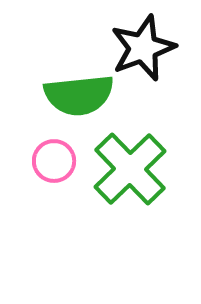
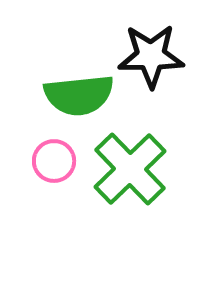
black star: moved 8 px right, 8 px down; rotated 20 degrees clockwise
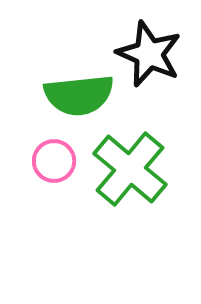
black star: moved 2 px left, 2 px up; rotated 24 degrees clockwise
green cross: rotated 6 degrees counterclockwise
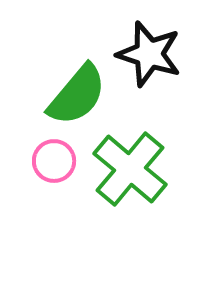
black star: rotated 6 degrees counterclockwise
green semicircle: moved 2 px left; rotated 44 degrees counterclockwise
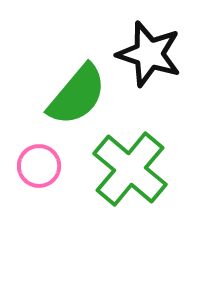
pink circle: moved 15 px left, 5 px down
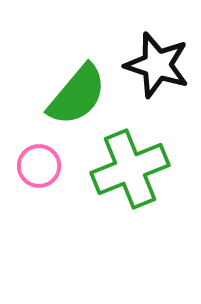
black star: moved 8 px right, 11 px down
green cross: rotated 28 degrees clockwise
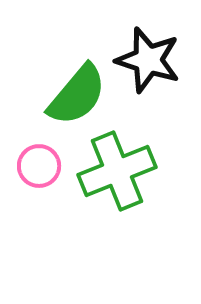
black star: moved 9 px left, 5 px up
green cross: moved 13 px left, 2 px down
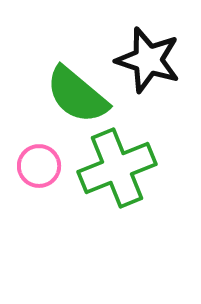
green semicircle: rotated 90 degrees clockwise
green cross: moved 3 px up
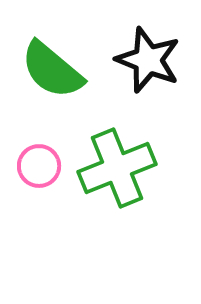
black star: rotated 4 degrees clockwise
green semicircle: moved 25 px left, 25 px up
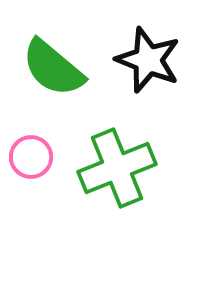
green semicircle: moved 1 px right, 2 px up
pink circle: moved 8 px left, 9 px up
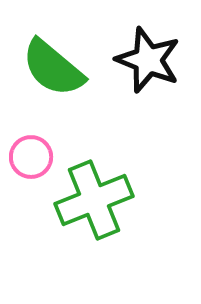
green cross: moved 23 px left, 32 px down
